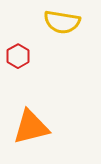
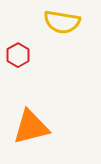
red hexagon: moved 1 px up
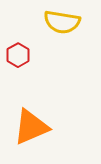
orange triangle: rotated 9 degrees counterclockwise
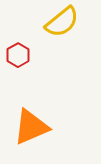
yellow semicircle: rotated 48 degrees counterclockwise
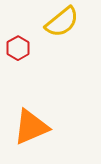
red hexagon: moved 7 px up
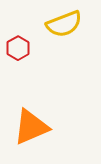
yellow semicircle: moved 2 px right, 2 px down; rotated 18 degrees clockwise
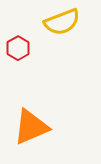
yellow semicircle: moved 2 px left, 2 px up
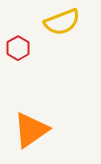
orange triangle: moved 3 px down; rotated 12 degrees counterclockwise
